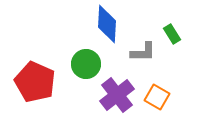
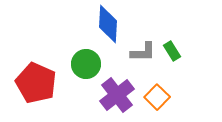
blue diamond: moved 1 px right
green rectangle: moved 17 px down
red pentagon: moved 1 px right, 1 px down
orange square: rotated 15 degrees clockwise
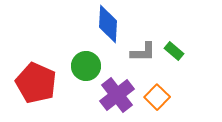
green rectangle: moved 2 px right; rotated 18 degrees counterclockwise
green circle: moved 2 px down
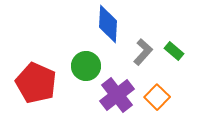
gray L-shape: rotated 48 degrees counterclockwise
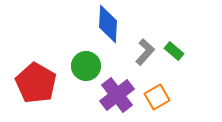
gray L-shape: moved 2 px right
red pentagon: rotated 6 degrees clockwise
orange square: rotated 15 degrees clockwise
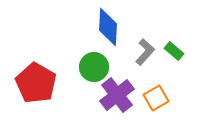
blue diamond: moved 3 px down
green circle: moved 8 px right, 1 px down
orange square: moved 1 px left, 1 px down
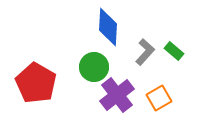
orange square: moved 3 px right
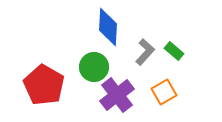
red pentagon: moved 8 px right, 2 px down
orange square: moved 5 px right, 6 px up
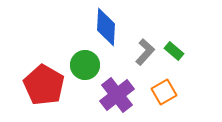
blue diamond: moved 2 px left
green circle: moved 9 px left, 2 px up
